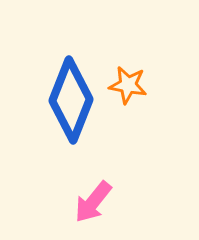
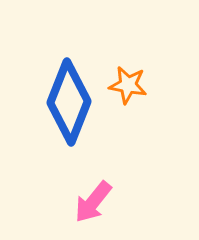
blue diamond: moved 2 px left, 2 px down
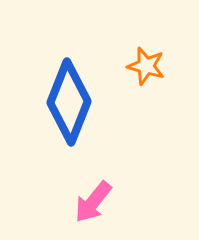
orange star: moved 18 px right, 19 px up; rotated 6 degrees clockwise
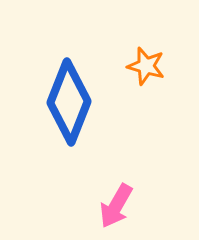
pink arrow: moved 23 px right, 4 px down; rotated 9 degrees counterclockwise
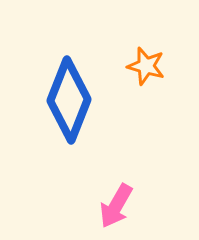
blue diamond: moved 2 px up
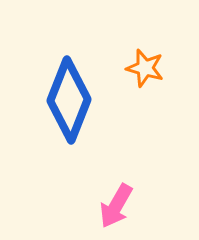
orange star: moved 1 px left, 2 px down
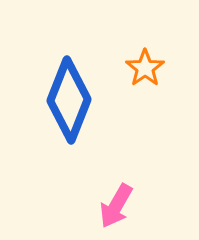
orange star: rotated 21 degrees clockwise
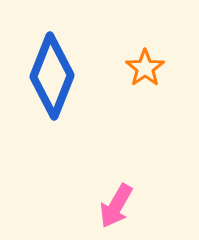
blue diamond: moved 17 px left, 24 px up
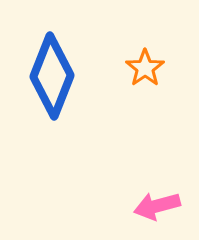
pink arrow: moved 41 px right; rotated 45 degrees clockwise
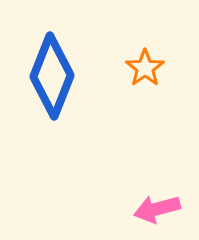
pink arrow: moved 3 px down
